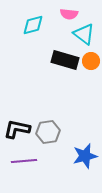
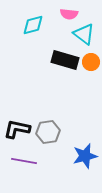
orange circle: moved 1 px down
purple line: rotated 15 degrees clockwise
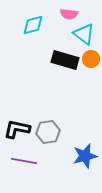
orange circle: moved 3 px up
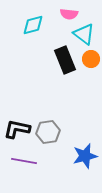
black rectangle: rotated 52 degrees clockwise
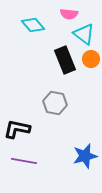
cyan diamond: rotated 65 degrees clockwise
gray hexagon: moved 7 px right, 29 px up; rotated 20 degrees clockwise
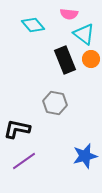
purple line: rotated 45 degrees counterclockwise
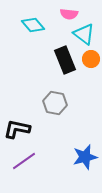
blue star: moved 1 px down
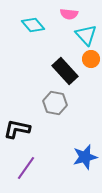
cyan triangle: moved 2 px right, 1 px down; rotated 10 degrees clockwise
black rectangle: moved 11 px down; rotated 20 degrees counterclockwise
purple line: moved 2 px right, 7 px down; rotated 20 degrees counterclockwise
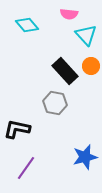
cyan diamond: moved 6 px left
orange circle: moved 7 px down
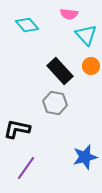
black rectangle: moved 5 px left
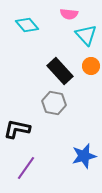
gray hexagon: moved 1 px left
blue star: moved 1 px left, 1 px up
